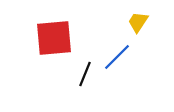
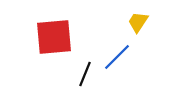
red square: moved 1 px up
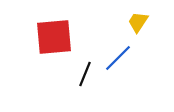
blue line: moved 1 px right, 1 px down
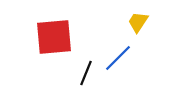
black line: moved 1 px right, 1 px up
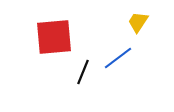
blue line: rotated 8 degrees clockwise
black line: moved 3 px left, 1 px up
